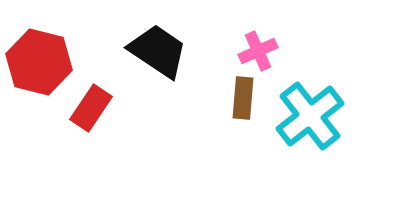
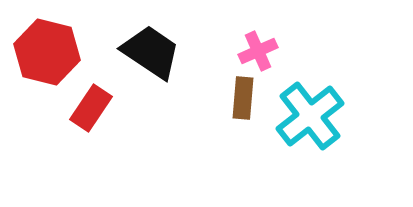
black trapezoid: moved 7 px left, 1 px down
red hexagon: moved 8 px right, 10 px up
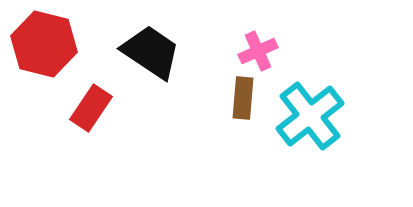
red hexagon: moved 3 px left, 8 px up
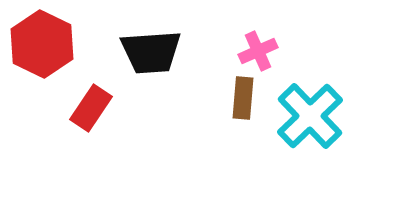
red hexagon: moved 2 px left; rotated 12 degrees clockwise
black trapezoid: rotated 142 degrees clockwise
cyan cross: rotated 6 degrees counterclockwise
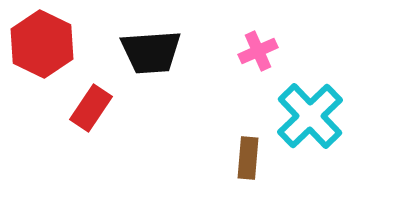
brown rectangle: moved 5 px right, 60 px down
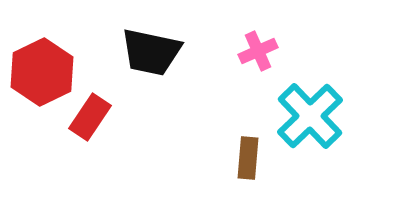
red hexagon: moved 28 px down; rotated 8 degrees clockwise
black trapezoid: rotated 16 degrees clockwise
red rectangle: moved 1 px left, 9 px down
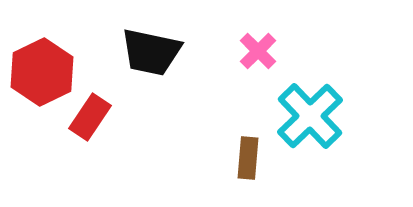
pink cross: rotated 21 degrees counterclockwise
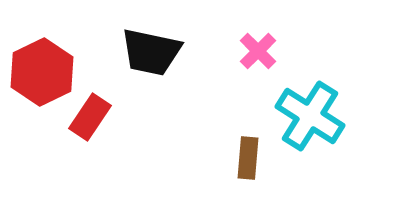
cyan cross: rotated 14 degrees counterclockwise
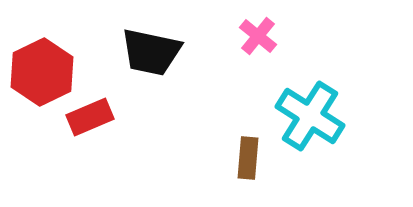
pink cross: moved 15 px up; rotated 6 degrees counterclockwise
red rectangle: rotated 33 degrees clockwise
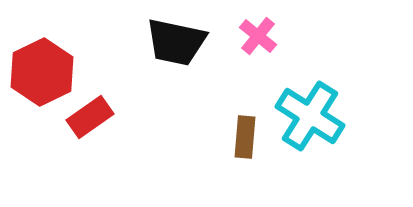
black trapezoid: moved 25 px right, 10 px up
red rectangle: rotated 12 degrees counterclockwise
brown rectangle: moved 3 px left, 21 px up
